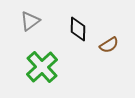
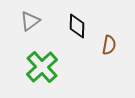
black diamond: moved 1 px left, 3 px up
brown semicircle: rotated 48 degrees counterclockwise
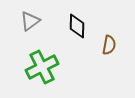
green cross: rotated 16 degrees clockwise
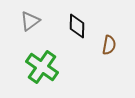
green cross: rotated 28 degrees counterclockwise
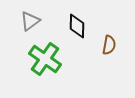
green cross: moved 3 px right, 8 px up
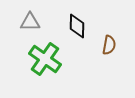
gray triangle: moved 1 px down; rotated 35 degrees clockwise
